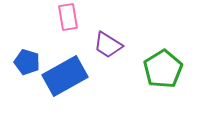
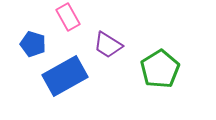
pink rectangle: rotated 20 degrees counterclockwise
blue pentagon: moved 6 px right, 18 px up
green pentagon: moved 3 px left
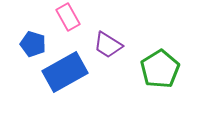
blue rectangle: moved 4 px up
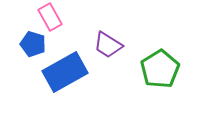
pink rectangle: moved 18 px left
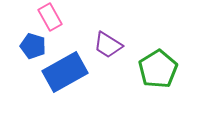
blue pentagon: moved 2 px down
green pentagon: moved 2 px left
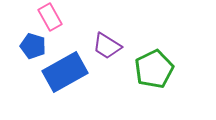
purple trapezoid: moved 1 px left, 1 px down
green pentagon: moved 4 px left; rotated 6 degrees clockwise
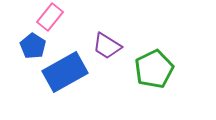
pink rectangle: rotated 68 degrees clockwise
blue pentagon: rotated 15 degrees clockwise
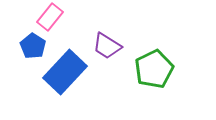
blue rectangle: rotated 18 degrees counterclockwise
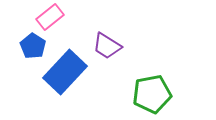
pink rectangle: rotated 12 degrees clockwise
green pentagon: moved 2 px left, 25 px down; rotated 15 degrees clockwise
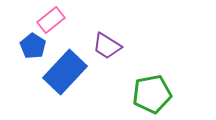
pink rectangle: moved 1 px right, 3 px down
